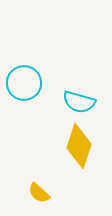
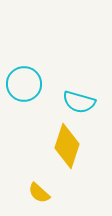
cyan circle: moved 1 px down
yellow diamond: moved 12 px left
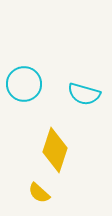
cyan semicircle: moved 5 px right, 8 px up
yellow diamond: moved 12 px left, 4 px down
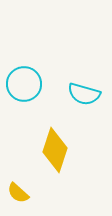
yellow semicircle: moved 21 px left
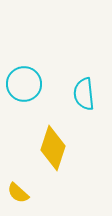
cyan semicircle: rotated 68 degrees clockwise
yellow diamond: moved 2 px left, 2 px up
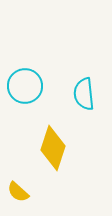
cyan circle: moved 1 px right, 2 px down
yellow semicircle: moved 1 px up
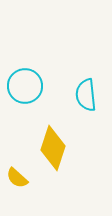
cyan semicircle: moved 2 px right, 1 px down
yellow semicircle: moved 1 px left, 14 px up
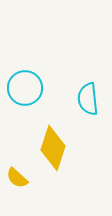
cyan circle: moved 2 px down
cyan semicircle: moved 2 px right, 4 px down
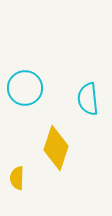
yellow diamond: moved 3 px right
yellow semicircle: rotated 50 degrees clockwise
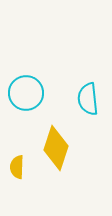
cyan circle: moved 1 px right, 5 px down
yellow semicircle: moved 11 px up
